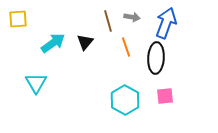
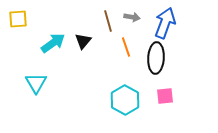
blue arrow: moved 1 px left
black triangle: moved 2 px left, 1 px up
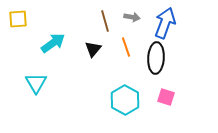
brown line: moved 3 px left
black triangle: moved 10 px right, 8 px down
pink square: moved 1 px right, 1 px down; rotated 24 degrees clockwise
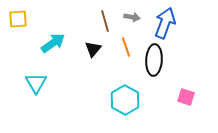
black ellipse: moved 2 px left, 2 px down
pink square: moved 20 px right
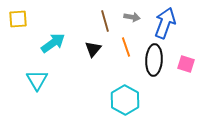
cyan triangle: moved 1 px right, 3 px up
pink square: moved 33 px up
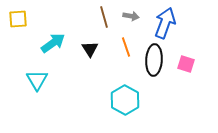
gray arrow: moved 1 px left, 1 px up
brown line: moved 1 px left, 4 px up
black triangle: moved 3 px left; rotated 12 degrees counterclockwise
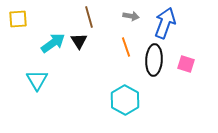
brown line: moved 15 px left
black triangle: moved 11 px left, 8 px up
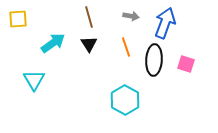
black triangle: moved 10 px right, 3 px down
cyan triangle: moved 3 px left
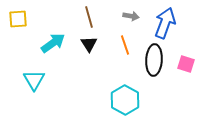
orange line: moved 1 px left, 2 px up
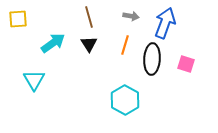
orange line: rotated 36 degrees clockwise
black ellipse: moved 2 px left, 1 px up
